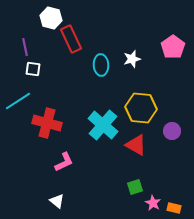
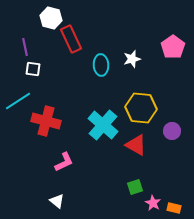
red cross: moved 1 px left, 2 px up
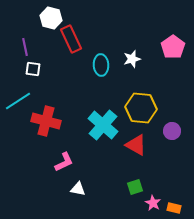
white triangle: moved 21 px right, 12 px up; rotated 28 degrees counterclockwise
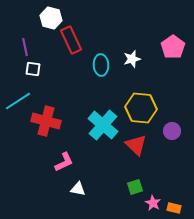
red rectangle: moved 1 px down
red triangle: rotated 15 degrees clockwise
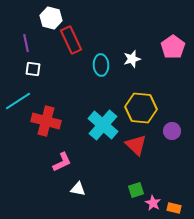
purple line: moved 1 px right, 4 px up
pink L-shape: moved 2 px left
green square: moved 1 px right, 3 px down
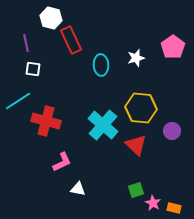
white star: moved 4 px right, 1 px up
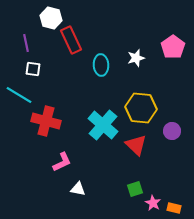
cyan line: moved 1 px right, 6 px up; rotated 64 degrees clockwise
green square: moved 1 px left, 1 px up
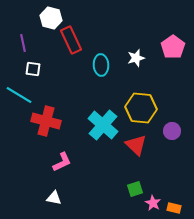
purple line: moved 3 px left
white triangle: moved 24 px left, 9 px down
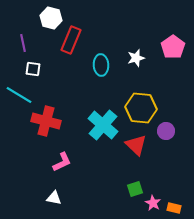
red rectangle: rotated 48 degrees clockwise
purple circle: moved 6 px left
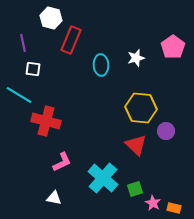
cyan cross: moved 53 px down
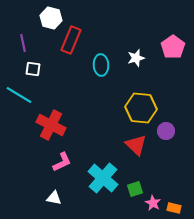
red cross: moved 5 px right, 4 px down; rotated 12 degrees clockwise
